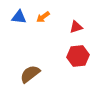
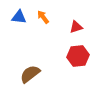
orange arrow: rotated 88 degrees clockwise
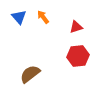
blue triangle: rotated 42 degrees clockwise
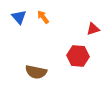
red triangle: moved 17 px right, 2 px down
red hexagon: rotated 10 degrees clockwise
brown semicircle: moved 6 px right, 2 px up; rotated 130 degrees counterclockwise
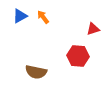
blue triangle: moved 1 px right, 1 px up; rotated 42 degrees clockwise
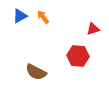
brown semicircle: rotated 15 degrees clockwise
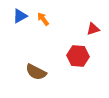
orange arrow: moved 2 px down
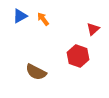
red triangle: rotated 24 degrees counterclockwise
red hexagon: rotated 15 degrees clockwise
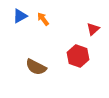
brown semicircle: moved 5 px up
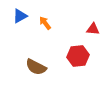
orange arrow: moved 2 px right, 4 px down
red triangle: rotated 48 degrees clockwise
red hexagon: rotated 25 degrees counterclockwise
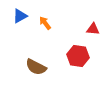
red hexagon: rotated 15 degrees clockwise
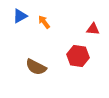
orange arrow: moved 1 px left, 1 px up
